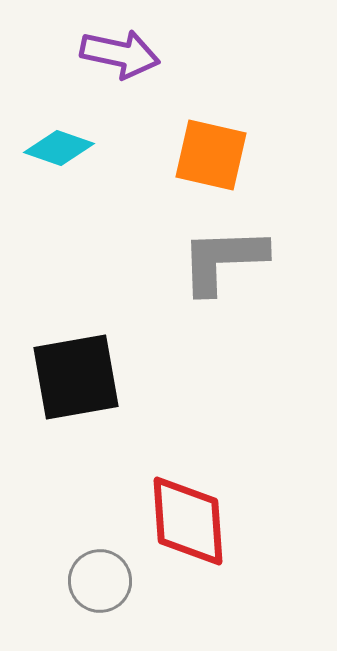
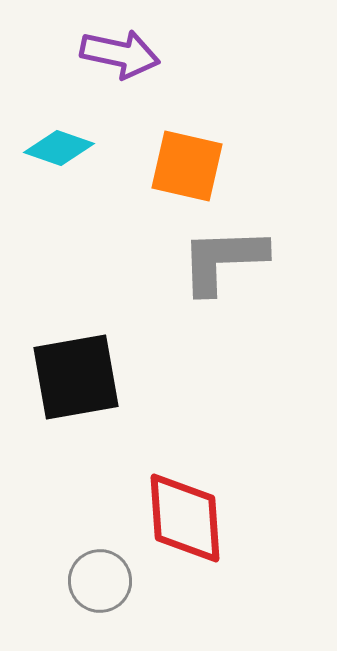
orange square: moved 24 px left, 11 px down
red diamond: moved 3 px left, 3 px up
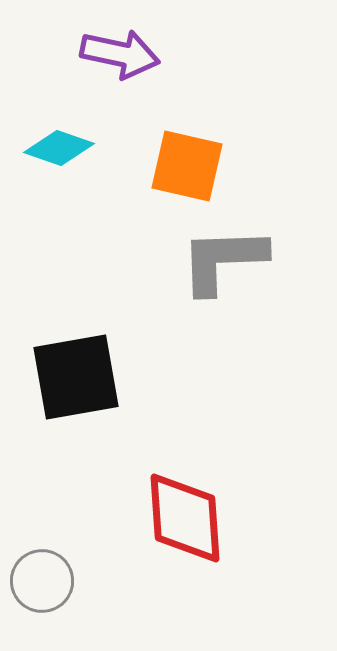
gray circle: moved 58 px left
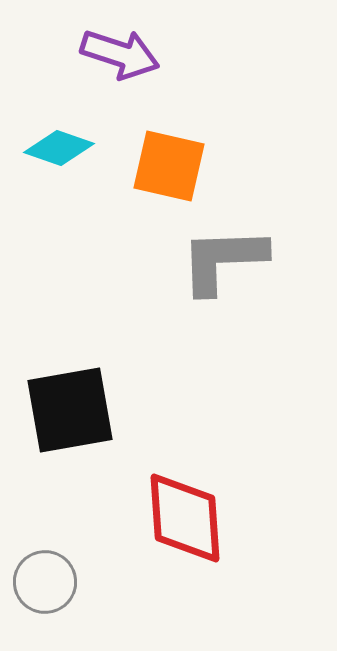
purple arrow: rotated 6 degrees clockwise
orange square: moved 18 px left
black square: moved 6 px left, 33 px down
gray circle: moved 3 px right, 1 px down
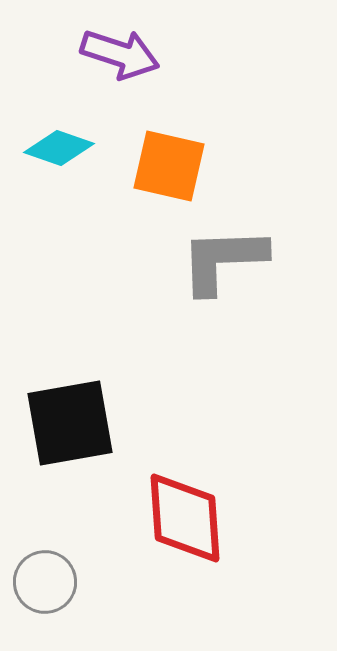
black square: moved 13 px down
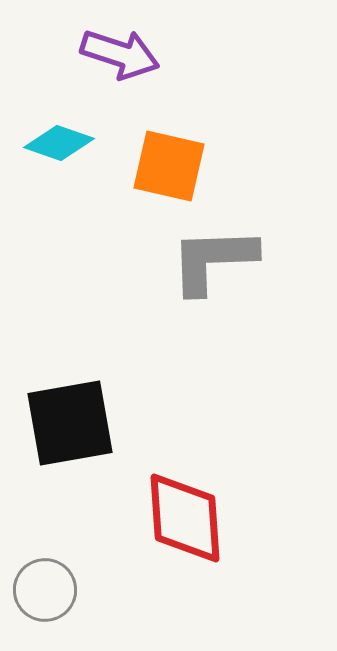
cyan diamond: moved 5 px up
gray L-shape: moved 10 px left
gray circle: moved 8 px down
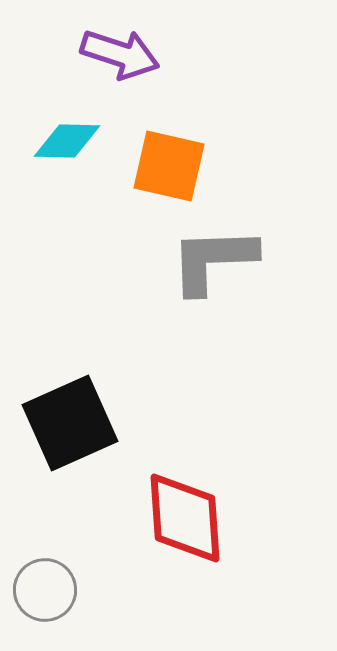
cyan diamond: moved 8 px right, 2 px up; rotated 18 degrees counterclockwise
black square: rotated 14 degrees counterclockwise
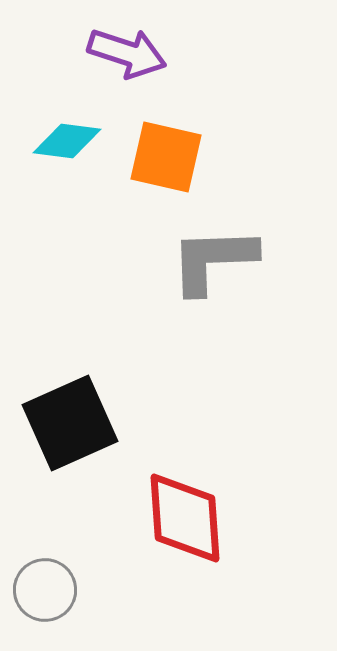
purple arrow: moved 7 px right, 1 px up
cyan diamond: rotated 6 degrees clockwise
orange square: moved 3 px left, 9 px up
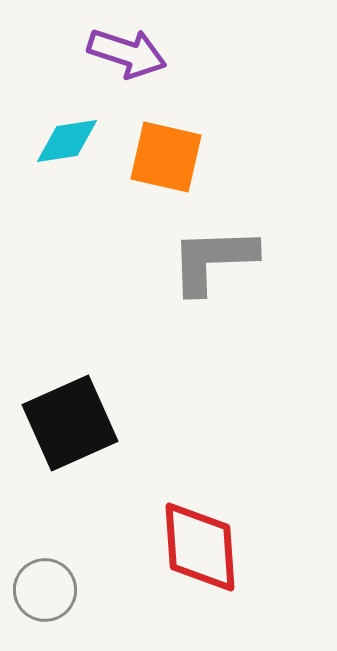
cyan diamond: rotated 16 degrees counterclockwise
red diamond: moved 15 px right, 29 px down
